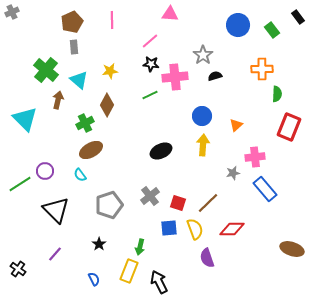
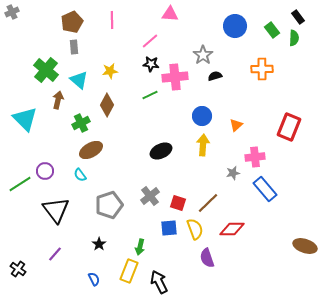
blue circle at (238, 25): moved 3 px left, 1 px down
green semicircle at (277, 94): moved 17 px right, 56 px up
green cross at (85, 123): moved 4 px left
black triangle at (56, 210): rotated 8 degrees clockwise
brown ellipse at (292, 249): moved 13 px right, 3 px up
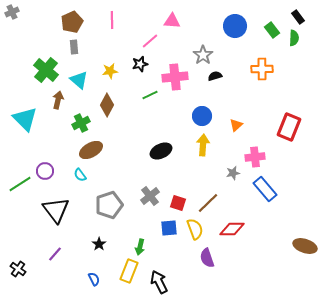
pink triangle at (170, 14): moved 2 px right, 7 px down
black star at (151, 64): moved 11 px left; rotated 21 degrees counterclockwise
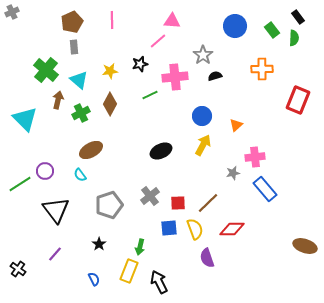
pink line at (150, 41): moved 8 px right
brown diamond at (107, 105): moved 3 px right, 1 px up
green cross at (81, 123): moved 10 px up
red rectangle at (289, 127): moved 9 px right, 27 px up
yellow arrow at (203, 145): rotated 25 degrees clockwise
red square at (178, 203): rotated 21 degrees counterclockwise
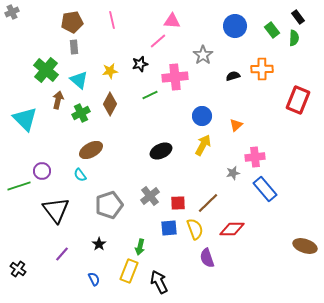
pink line at (112, 20): rotated 12 degrees counterclockwise
brown pentagon at (72, 22): rotated 15 degrees clockwise
black semicircle at (215, 76): moved 18 px right
purple circle at (45, 171): moved 3 px left
green line at (20, 184): moved 1 px left, 2 px down; rotated 15 degrees clockwise
purple line at (55, 254): moved 7 px right
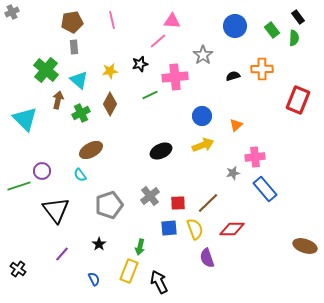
yellow arrow at (203, 145): rotated 40 degrees clockwise
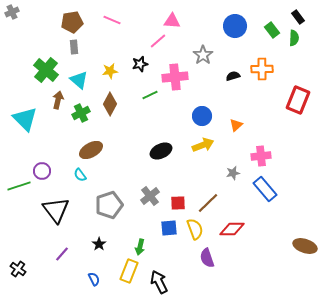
pink line at (112, 20): rotated 54 degrees counterclockwise
pink cross at (255, 157): moved 6 px right, 1 px up
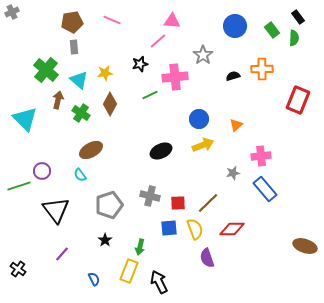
yellow star at (110, 71): moved 5 px left, 2 px down
green cross at (81, 113): rotated 30 degrees counterclockwise
blue circle at (202, 116): moved 3 px left, 3 px down
gray cross at (150, 196): rotated 36 degrees counterclockwise
black star at (99, 244): moved 6 px right, 4 px up
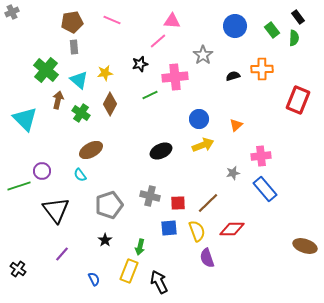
yellow semicircle at (195, 229): moved 2 px right, 2 px down
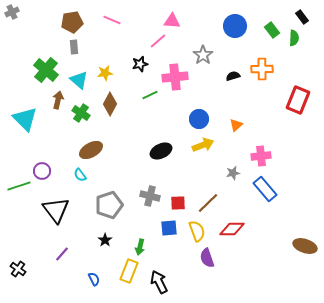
black rectangle at (298, 17): moved 4 px right
